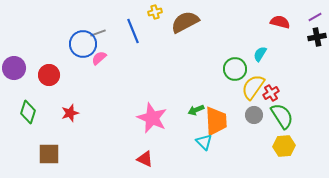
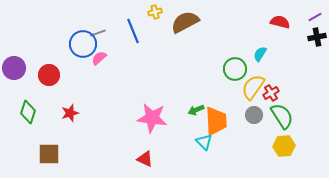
pink star: rotated 16 degrees counterclockwise
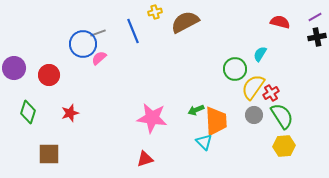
red triangle: rotated 42 degrees counterclockwise
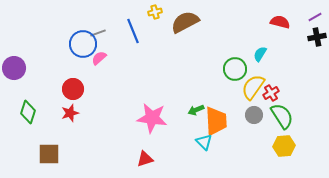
red circle: moved 24 px right, 14 px down
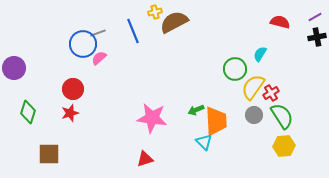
brown semicircle: moved 11 px left
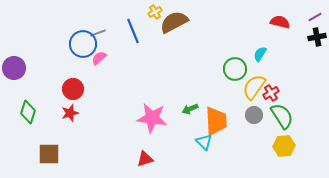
yellow cross: rotated 16 degrees counterclockwise
yellow semicircle: moved 1 px right
green arrow: moved 6 px left, 1 px up
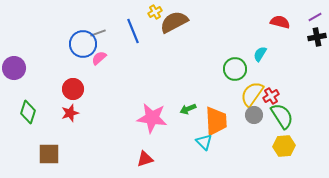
yellow semicircle: moved 2 px left, 7 px down
red cross: moved 3 px down
green arrow: moved 2 px left
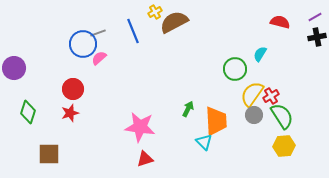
green arrow: rotated 140 degrees clockwise
pink star: moved 12 px left, 9 px down
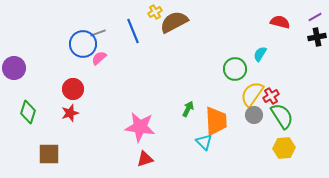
yellow hexagon: moved 2 px down
